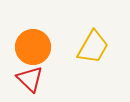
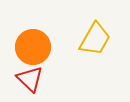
yellow trapezoid: moved 2 px right, 8 px up
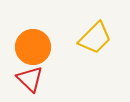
yellow trapezoid: moved 1 px up; rotated 15 degrees clockwise
